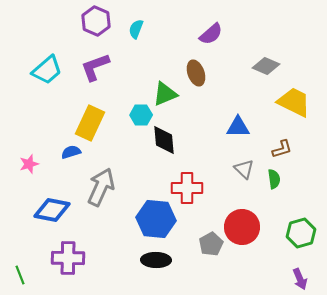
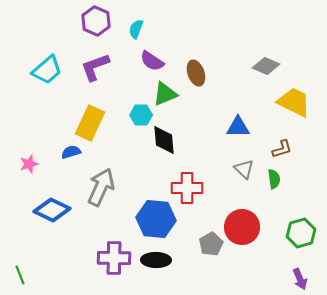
purple semicircle: moved 59 px left, 27 px down; rotated 75 degrees clockwise
blue diamond: rotated 15 degrees clockwise
purple cross: moved 46 px right
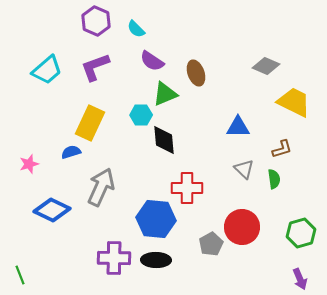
cyan semicircle: rotated 66 degrees counterclockwise
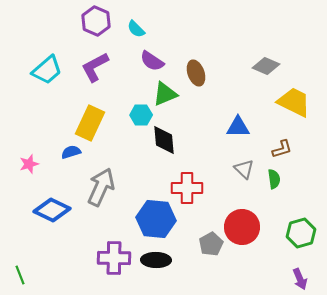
purple L-shape: rotated 8 degrees counterclockwise
